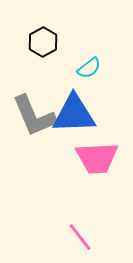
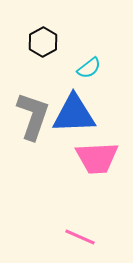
gray L-shape: moved 1 px left; rotated 138 degrees counterclockwise
pink line: rotated 28 degrees counterclockwise
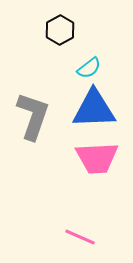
black hexagon: moved 17 px right, 12 px up
blue triangle: moved 20 px right, 5 px up
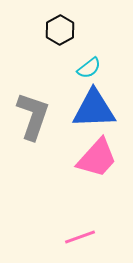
pink trapezoid: rotated 45 degrees counterclockwise
pink line: rotated 44 degrees counterclockwise
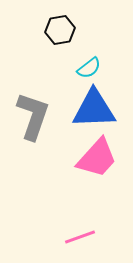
black hexagon: rotated 20 degrees clockwise
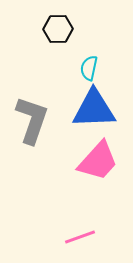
black hexagon: moved 2 px left, 1 px up; rotated 8 degrees clockwise
cyan semicircle: rotated 140 degrees clockwise
gray L-shape: moved 1 px left, 4 px down
pink trapezoid: moved 1 px right, 3 px down
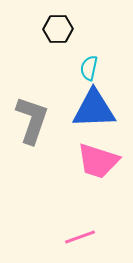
pink trapezoid: rotated 66 degrees clockwise
